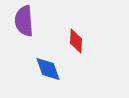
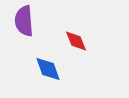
red diamond: rotated 25 degrees counterclockwise
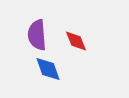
purple semicircle: moved 13 px right, 14 px down
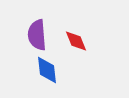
blue diamond: moved 1 px left, 1 px down; rotated 12 degrees clockwise
